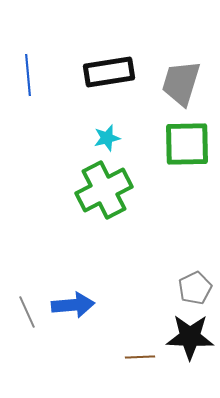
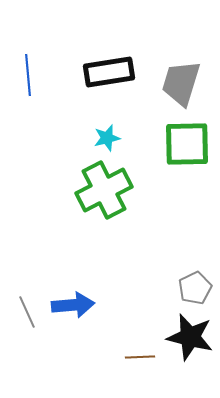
black star: rotated 12 degrees clockwise
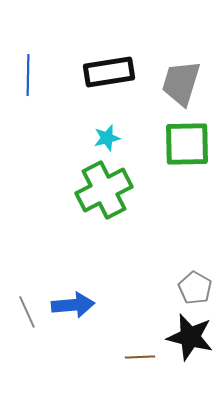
blue line: rotated 6 degrees clockwise
gray pentagon: rotated 16 degrees counterclockwise
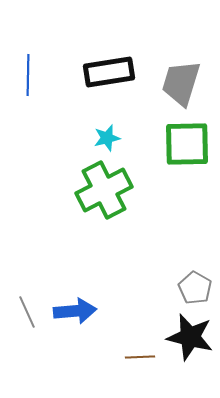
blue arrow: moved 2 px right, 6 px down
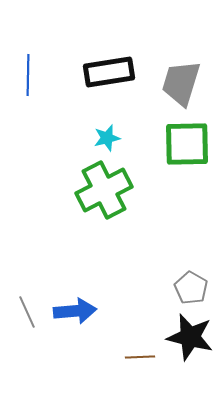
gray pentagon: moved 4 px left
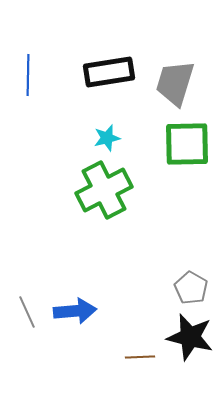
gray trapezoid: moved 6 px left
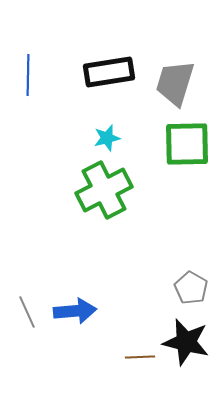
black star: moved 4 px left, 5 px down
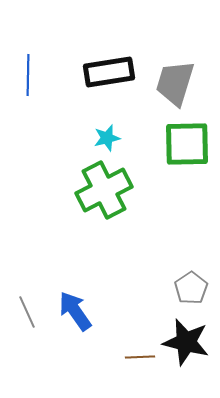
gray pentagon: rotated 8 degrees clockwise
blue arrow: rotated 120 degrees counterclockwise
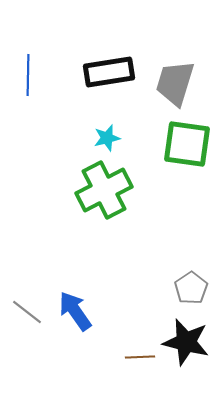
green square: rotated 9 degrees clockwise
gray line: rotated 28 degrees counterclockwise
